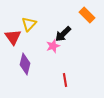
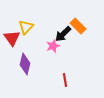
orange rectangle: moved 9 px left, 11 px down
yellow triangle: moved 3 px left, 3 px down
red triangle: moved 1 px left, 1 px down
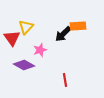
orange rectangle: rotated 49 degrees counterclockwise
pink star: moved 13 px left, 4 px down
purple diamond: moved 1 px left, 1 px down; rotated 75 degrees counterclockwise
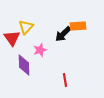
purple diamond: rotated 60 degrees clockwise
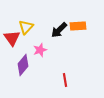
black arrow: moved 4 px left, 4 px up
purple diamond: moved 1 px left; rotated 40 degrees clockwise
